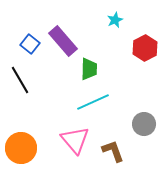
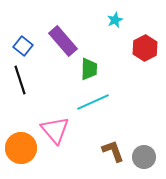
blue square: moved 7 px left, 2 px down
black line: rotated 12 degrees clockwise
gray circle: moved 33 px down
pink triangle: moved 20 px left, 10 px up
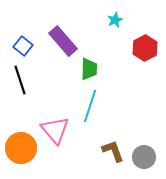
cyan line: moved 3 px left, 4 px down; rotated 48 degrees counterclockwise
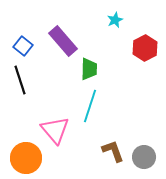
orange circle: moved 5 px right, 10 px down
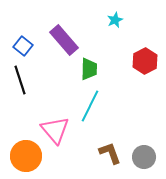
purple rectangle: moved 1 px right, 1 px up
red hexagon: moved 13 px down
cyan line: rotated 8 degrees clockwise
brown L-shape: moved 3 px left, 2 px down
orange circle: moved 2 px up
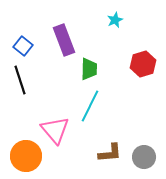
purple rectangle: rotated 20 degrees clockwise
red hexagon: moved 2 px left, 3 px down; rotated 10 degrees clockwise
brown L-shape: rotated 105 degrees clockwise
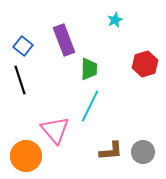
red hexagon: moved 2 px right
brown L-shape: moved 1 px right, 2 px up
gray circle: moved 1 px left, 5 px up
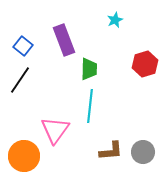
black line: rotated 52 degrees clockwise
cyan line: rotated 20 degrees counterclockwise
pink triangle: rotated 16 degrees clockwise
orange circle: moved 2 px left
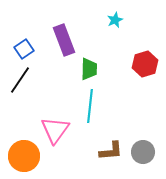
blue square: moved 1 px right, 3 px down; rotated 18 degrees clockwise
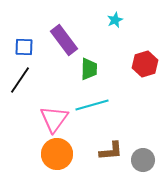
purple rectangle: rotated 16 degrees counterclockwise
blue square: moved 2 px up; rotated 36 degrees clockwise
cyan line: moved 2 px right, 1 px up; rotated 68 degrees clockwise
pink triangle: moved 1 px left, 11 px up
gray circle: moved 8 px down
orange circle: moved 33 px right, 2 px up
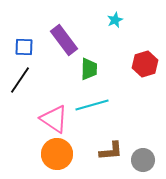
pink triangle: rotated 32 degrees counterclockwise
